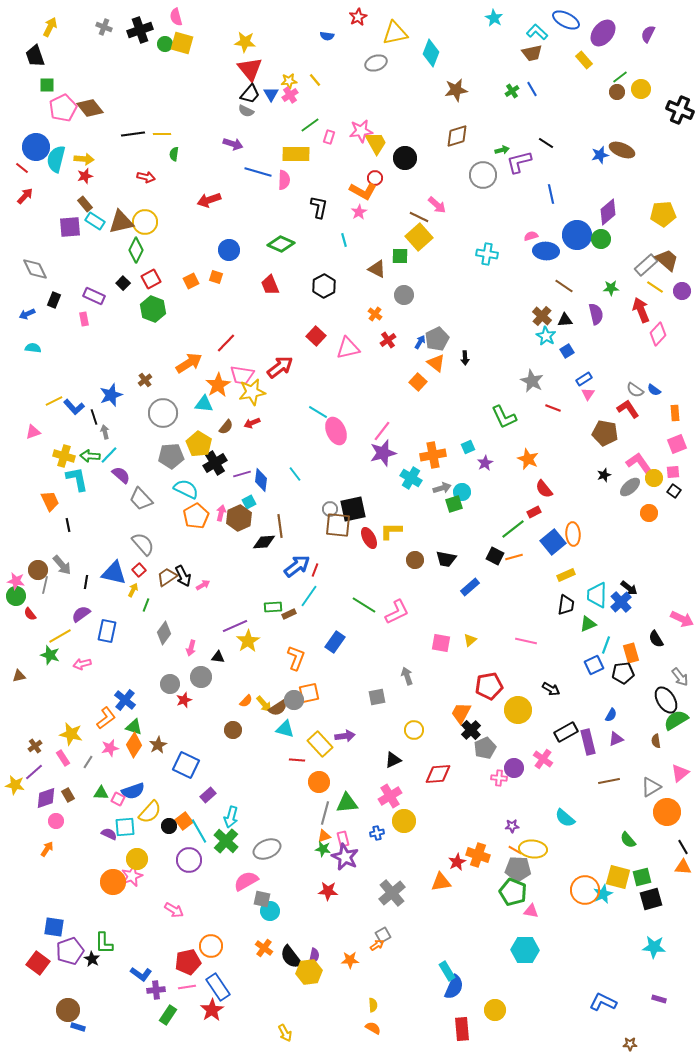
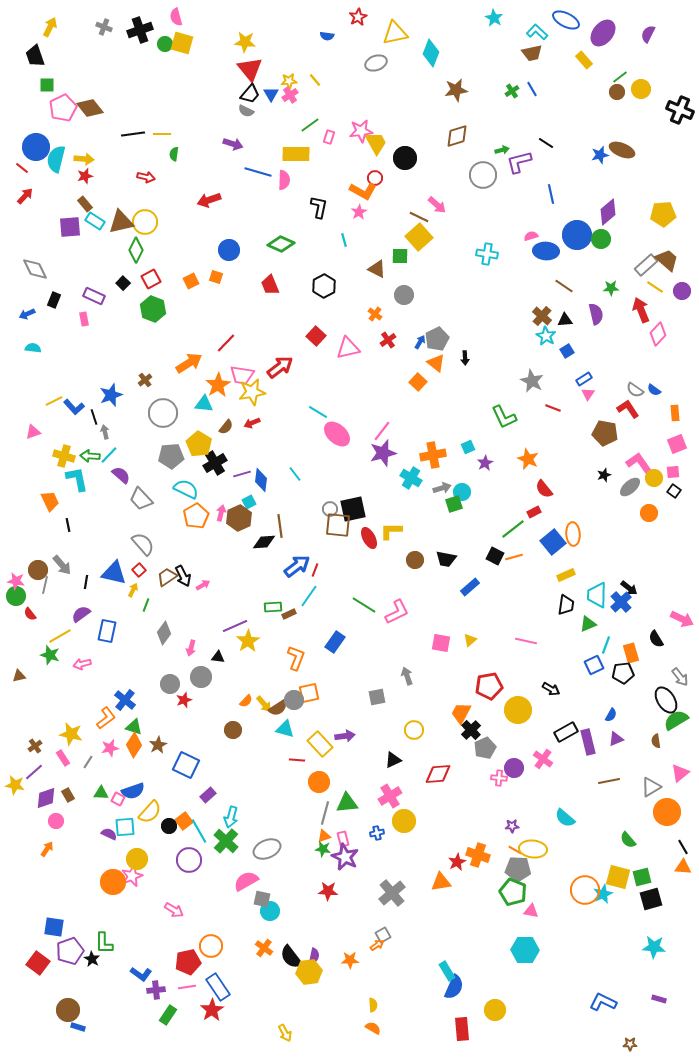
pink ellipse at (336, 431): moved 1 px right, 3 px down; rotated 24 degrees counterclockwise
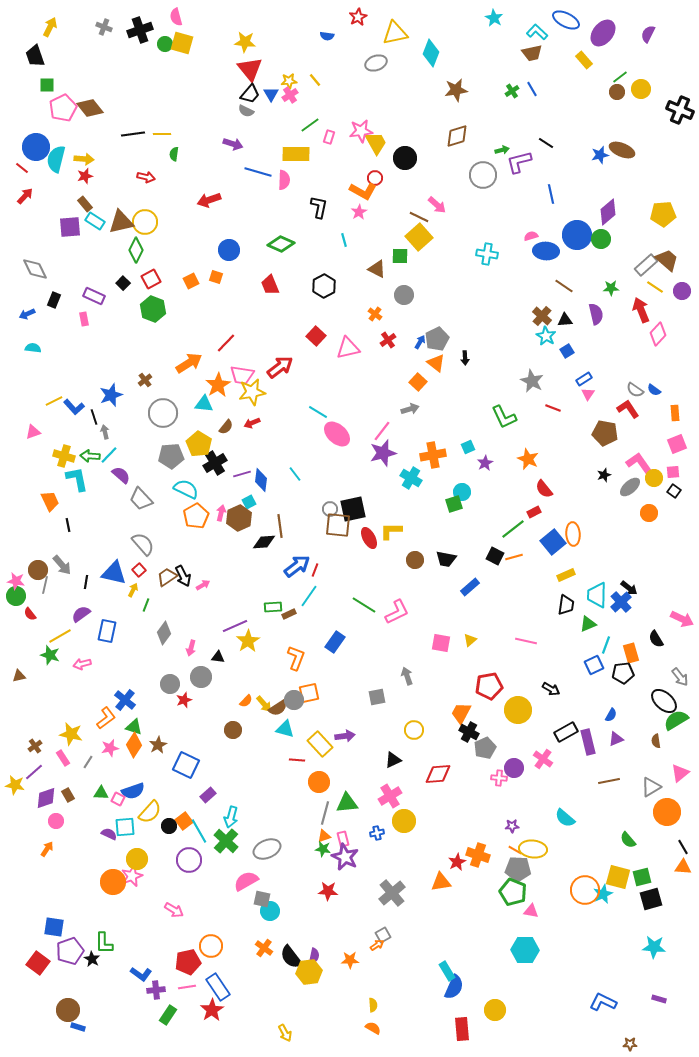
gray arrow at (442, 488): moved 32 px left, 79 px up
black ellipse at (666, 700): moved 2 px left, 1 px down; rotated 16 degrees counterclockwise
black cross at (471, 730): moved 2 px left, 2 px down; rotated 18 degrees counterclockwise
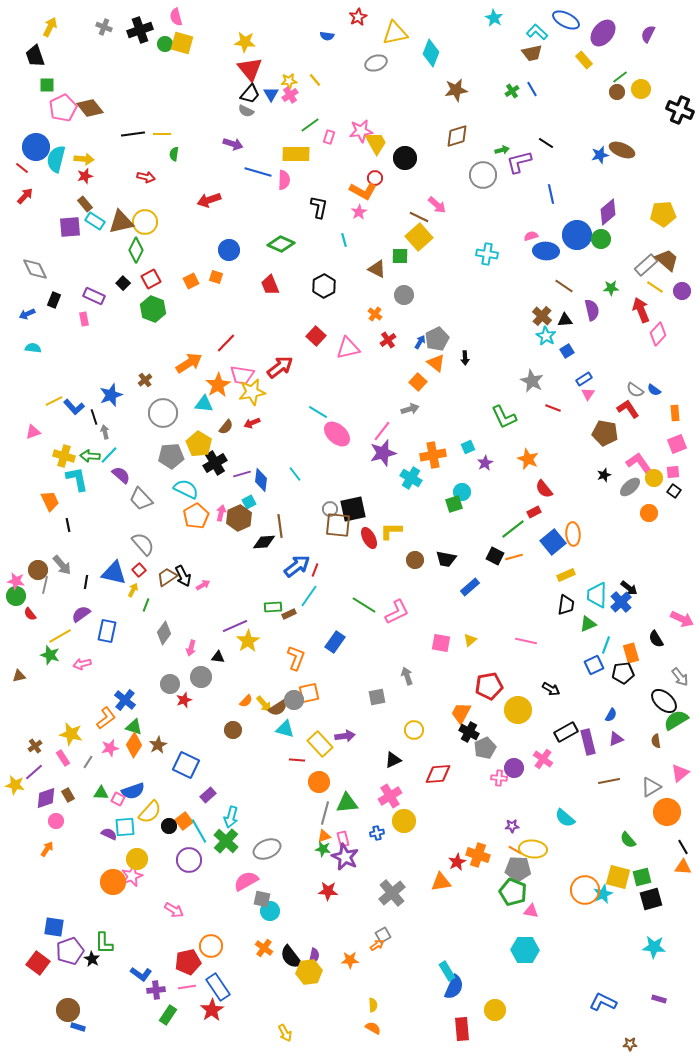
purple semicircle at (596, 314): moved 4 px left, 4 px up
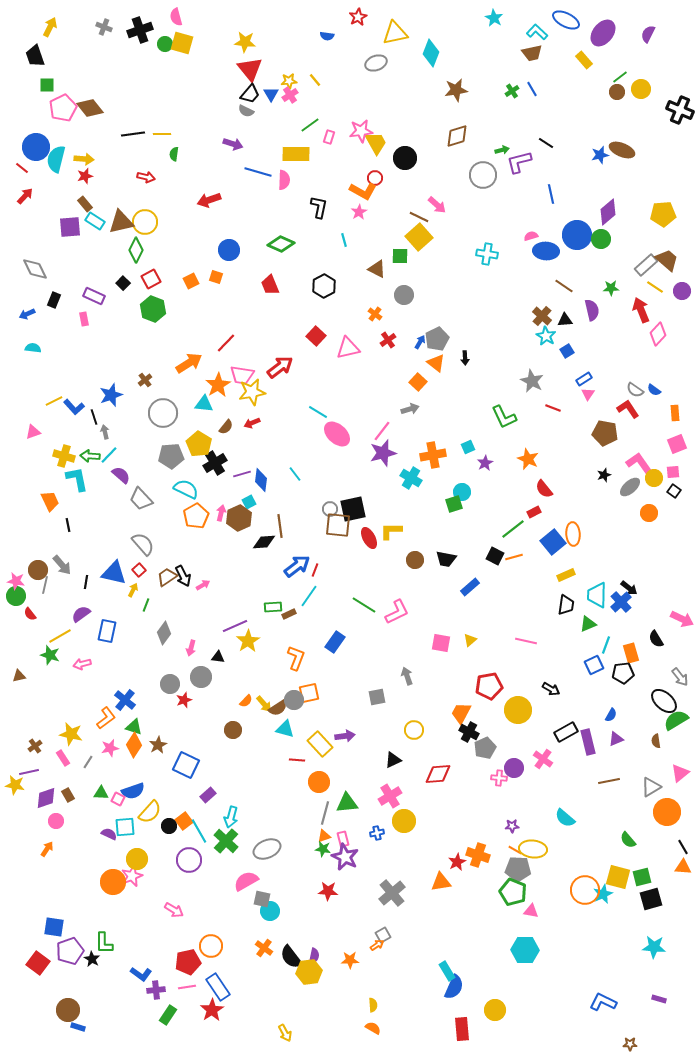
purple line at (34, 772): moved 5 px left; rotated 30 degrees clockwise
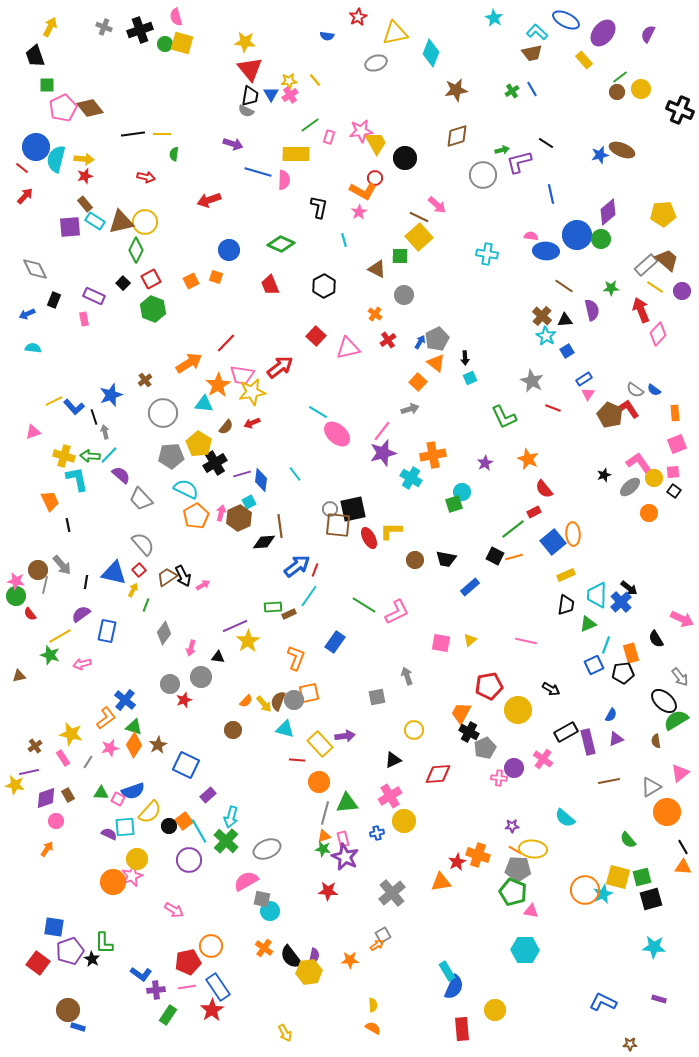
black trapezoid at (250, 94): moved 2 px down; rotated 30 degrees counterclockwise
pink semicircle at (531, 236): rotated 24 degrees clockwise
brown pentagon at (605, 433): moved 5 px right, 18 px up; rotated 15 degrees clockwise
cyan square at (468, 447): moved 2 px right, 69 px up
brown semicircle at (278, 708): moved 7 px up; rotated 144 degrees clockwise
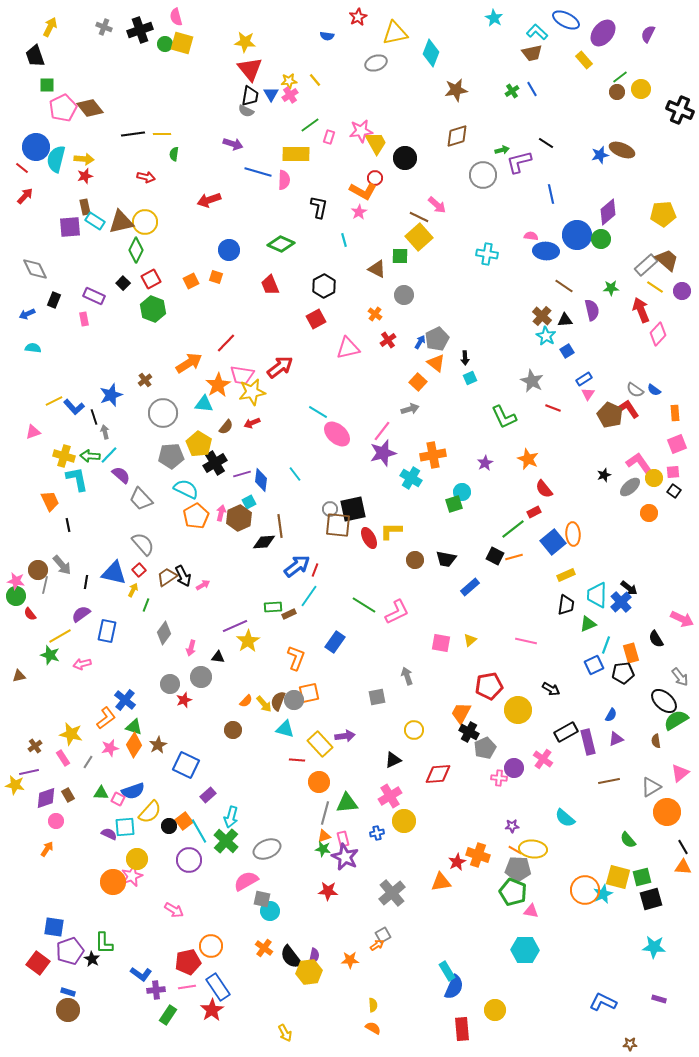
brown rectangle at (85, 204): moved 3 px down; rotated 28 degrees clockwise
red square at (316, 336): moved 17 px up; rotated 18 degrees clockwise
blue rectangle at (78, 1027): moved 10 px left, 35 px up
